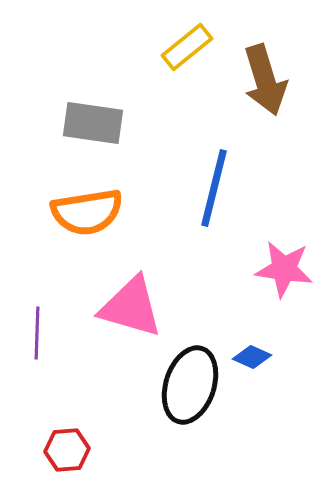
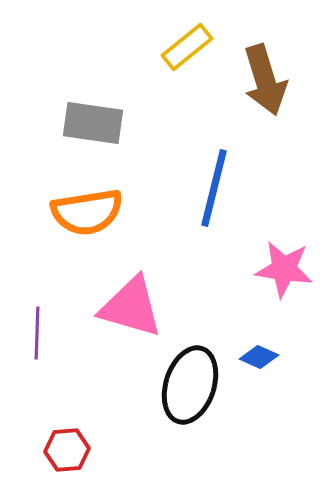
blue diamond: moved 7 px right
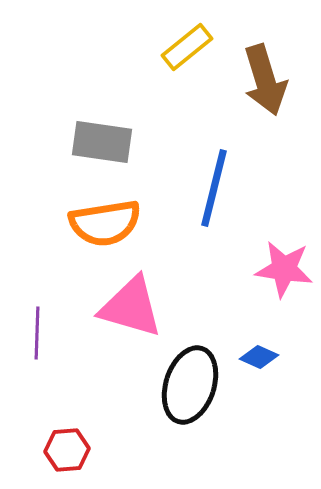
gray rectangle: moved 9 px right, 19 px down
orange semicircle: moved 18 px right, 11 px down
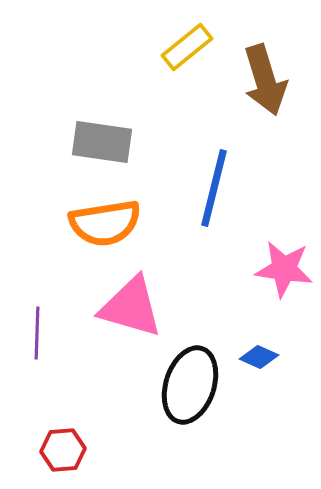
red hexagon: moved 4 px left
